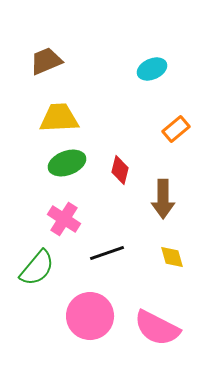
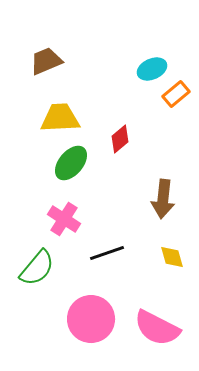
yellow trapezoid: moved 1 px right
orange rectangle: moved 35 px up
green ellipse: moved 4 px right; rotated 30 degrees counterclockwise
red diamond: moved 31 px up; rotated 36 degrees clockwise
brown arrow: rotated 6 degrees clockwise
pink circle: moved 1 px right, 3 px down
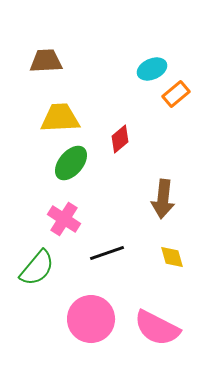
brown trapezoid: rotated 20 degrees clockwise
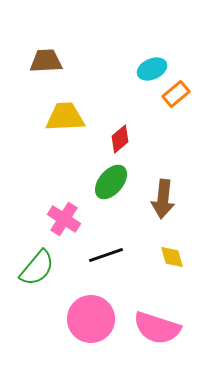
yellow trapezoid: moved 5 px right, 1 px up
green ellipse: moved 40 px right, 19 px down
black line: moved 1 px left, 2 px down
pink semicircle: rotated 9 degrees counterclockwise
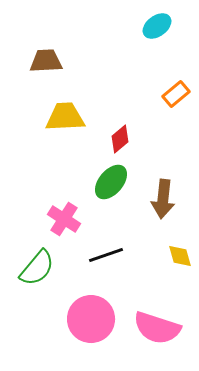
cyan ellipse: moved 5 px right, 43 px up; rotated 12 degrees counterclockwise
yellow diamond: moved 8 px right, 1 px up
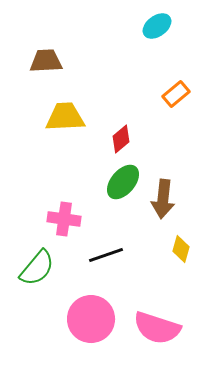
red diamond: moved 1 px right
green ellipse: moved 12 px right
pink cross: rotated 24 degrees counterclockwise
yellow diamond: moved 1 px right, 7 px up; rotated 32 degrees clockwise
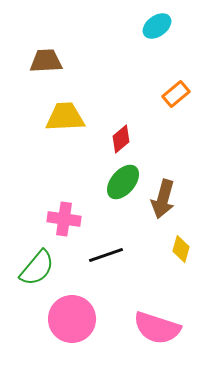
brown arrow: rotated 9 degrees clockwise
pink circle: moved 19 px left
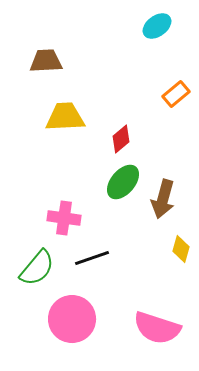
pink cross: moved 1 px up
black line: moved 14 px left, 3 px down
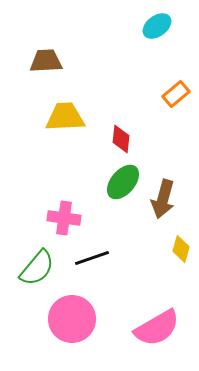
red diamond: rotated 44 degrees counterclockwise
pink semicircle: rotated 48 degrees counterclockwise
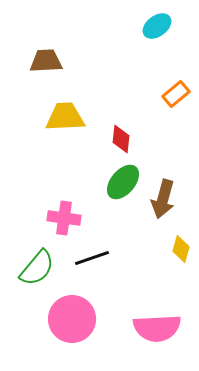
pink semicircle: rotated 27 degrees clockwise
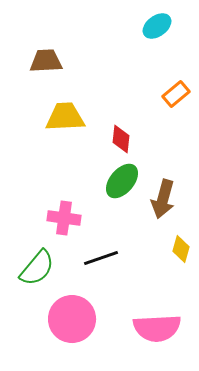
green ellipse: moved 1 px left, 1 px up
black line: moved 9 px right
